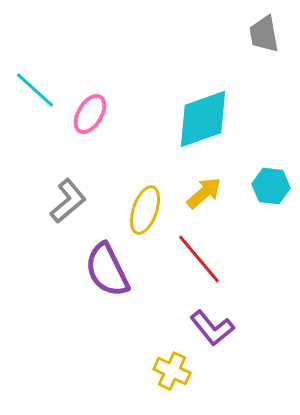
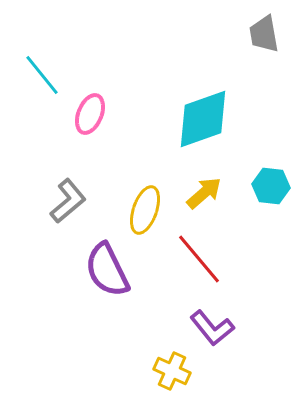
cyan line: moved 7 px right, 15 px up; rotated 9 degrees clockwise
pink ellipse: rotated 9 degrees counterclockwise
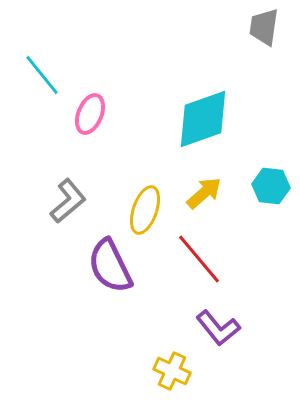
gray trapezoid: moved 7 px up; rotated 18 degrees clockwise
purple semicircle: moved 3 px right, 4 px up
purple L-shape: moved 6 px right
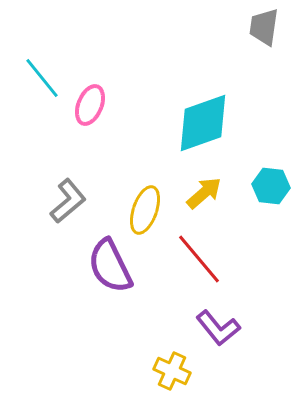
cyan line: moved 3 px down
pink ellipse: moved 9 px up
cyan diamond: moved 4 px down
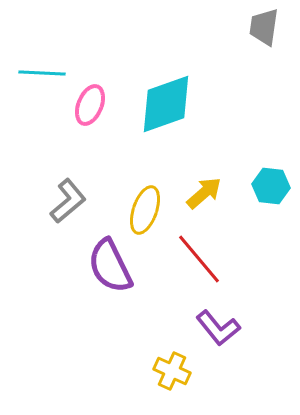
cyan line: moved 5 px up; rotated 48 degrees counterclockwise
cyan diamond: moved 37 px left, 19 px up
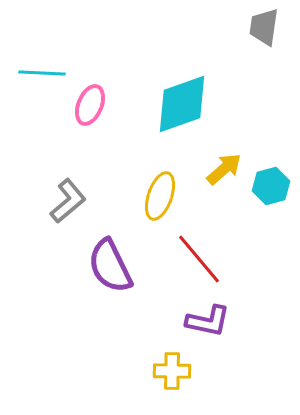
cyan diamond: moved 16 px right
cyan hexagon: rotated 21 degrees counterclockwise
yellow arrow: moved 20 px right, 24 px up
yellow ellipse: moved 15 px right, 14 px up
purple L-shape: moved 10 px left, 7 px up; rotated 39 degrees counterclockwise
yellow cross: rotated 24 degrees counterclockwise
